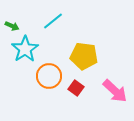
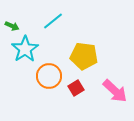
red square: rotated 21 degrees clockwise
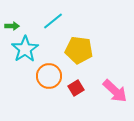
green arrow: rotated 24 degrees counterclockwise
yellow pentagon: moved 5 px left, 6 px up
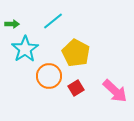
green arrow: moved 2 px up
yellow pentagon: moved 3 px left, 3 px down; rotated 20 degrees clockwise
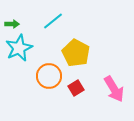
cyan star: moved 6 px left, 1 px up; rotated 8 degrees clockwise
pink arrow: moved 1 px left, 2 px up; rotated 16 degrees clockwise
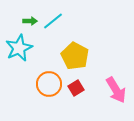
green arrow: moved 18 px right, 3 px up
yellow pentagon: moved 1 px left, 3 px down
orange circle: moved 8 px down
pink arrow: moved 2 px right, 1 px down
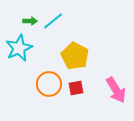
red square: rotated 21 degrees clockwise
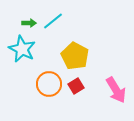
green arrow: moved 1 px left, 2 px down
cyan star: moved 3 px right, 1 px down; rotated 20 degrees counterclockwise
red square: moved 2 px up; rotated 21 degrees counterclockwise
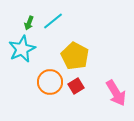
green arrow: rotated 112 degrees clockwise
cyan star: rotated 20 degrees clockwise
orange circle: moved 1 px right, 2 px up
pink arrow: moved 3 px down
